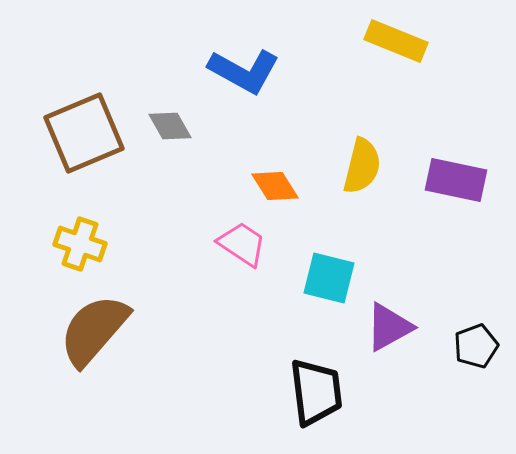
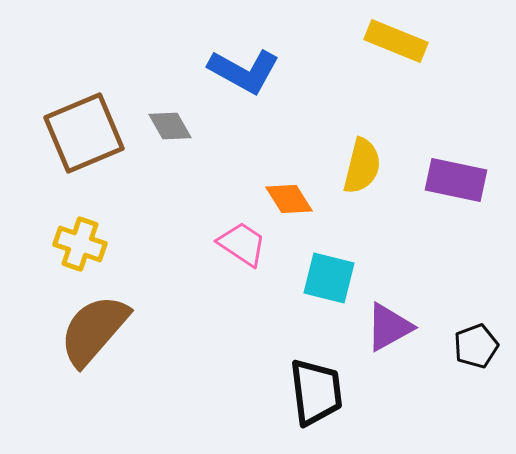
orange diamond: moved 14 px right, 13 px down
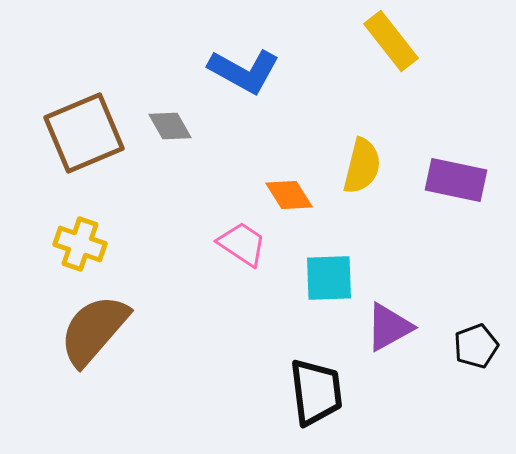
yellow rectangle: moved 5 px left; rotated 30 degrees clockwise
orange diamond: moved 4 px up
cyan square: rotated 16 degrees counterclockwise
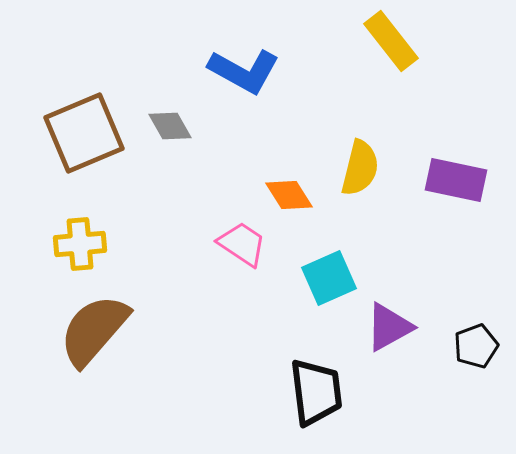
yellow semicircle: moved 2 px left, 2 px down
yellow cross: rotated 24 degrees counterclockwise
cyan square: rotated 22 degrees counterclockwise
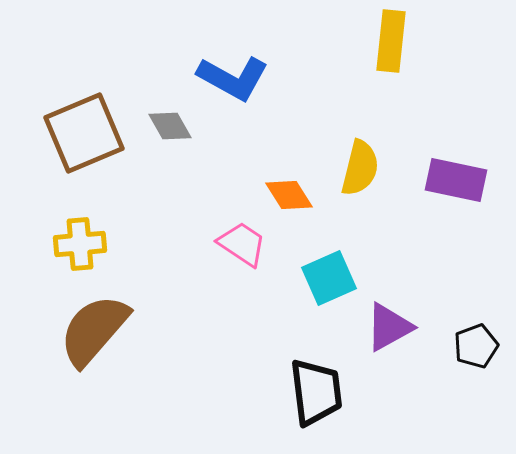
yellow rectangle: rotated 44 degrees clockwise
blue L-shape: moved 11 px left, 7 px down
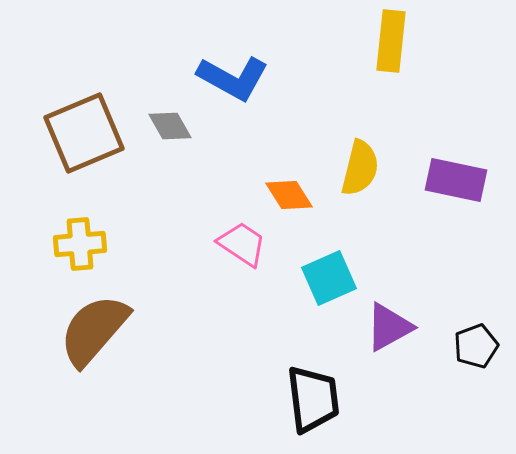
black trapezoid: moved 3 px left, 7 px down
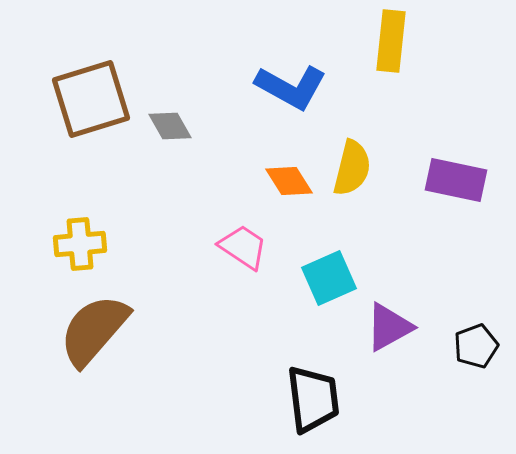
blue L-shape: moved 58 px right, 9 px down
brown square: moved 7 px right, 34 px up; rotated 6 degrees clockwise
yellow semicircle: moved 8 px left
orange diamond: moved 14 px up
pink trapezoid: moved 1 px right, 3 px down
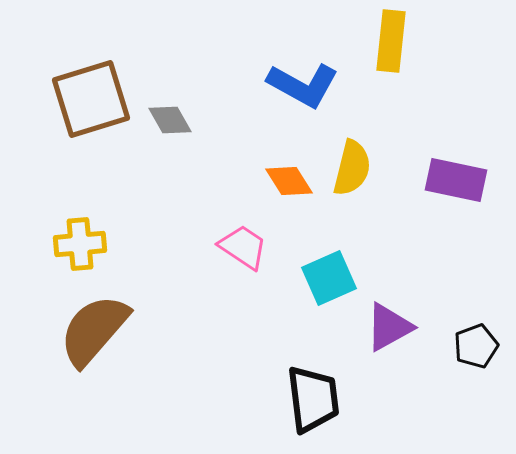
blue L-shape: moved 12 px right, 2 px up
gray diamond: moved 6 px up
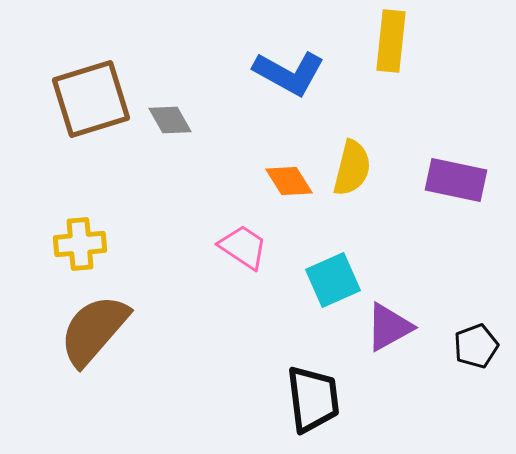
blue L-shape: moved 14 px left, 12 px up
cyan square: moved 4 px right, 2 px down
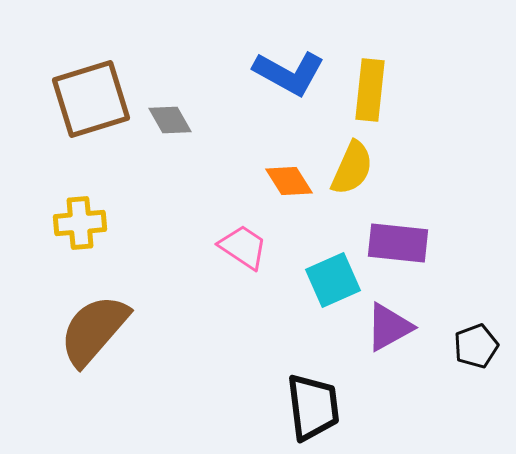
yellow rectangle: moved 21 px left, 49 px down
yellow semicircle: rotated 10 degrees clockwise
purple rectangle: moved 58 px left, 63 px down; rotated 6 degrees counterclockwise
yellow cross: moved 21 px up
black trapezoid: moved 8 px down
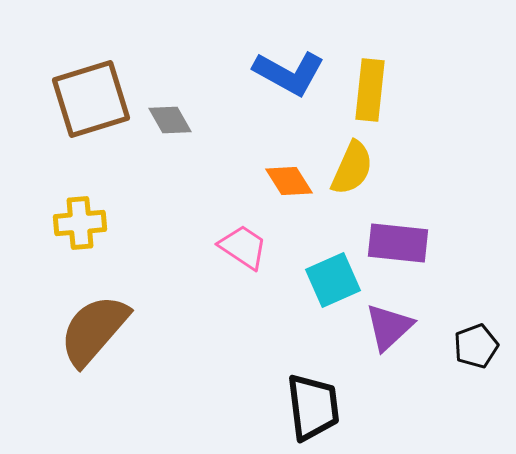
purple triangle: rotated 14 degrees counterclockwise
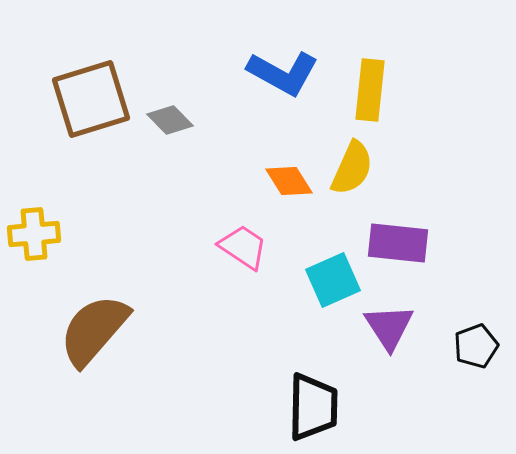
blue L-shape: moved 6 px left
gray diamond: rotated 15 degrees counterclockwise
yellow cross: moved 46 px left, 11 px down
purple triangle: rotated 20 degrees counterclockwise
black trapezoid: rotated 8 degrees clockwise
